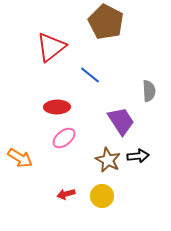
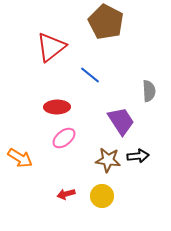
brown star: rotated 20 degrees counterclockwise
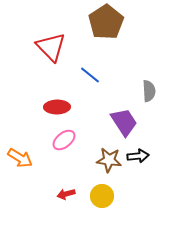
brown pentagon: rotated 12 degrees clockwise
red triangle: rotated 36 degrees counterclockwise
purple trapezoid: moved 3 px right, 1 px down
pink ellipse: moved 2 px down
brown star: moved 1 px right
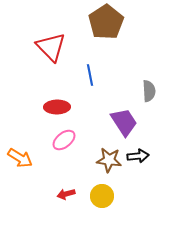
blue line: rotated 40 degrees clockwise
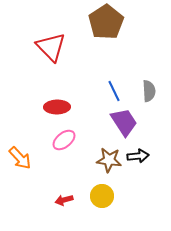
blue line: moved 24 px right, 16 px down; rotated 15 degrees counterclockwise
orange arrow: rotated 15 degrees clockwise
red arrow: moved 2 px left, 6 px down
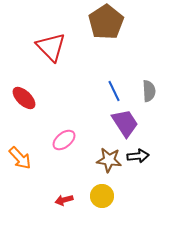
red ellipse: moved 33 px left, 9 px up; rotated 45 degrees clockwise
purple trapezoid: moved 1 px right, 1 px down
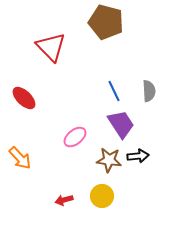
brown pentagon: rotated 24 degrees counterclockwise
purple trapezoid: moved 4 px left, 1 px down
pink ellipse: moved 11 px right, 3 px up
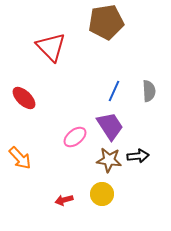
brown pentagon: rotated 24 degrees counterclockwise
blue line: rotated 50 degrees clockwise
purple trapezoid: moved 11 px left, 2 px down
yellow circle: moved 2 px up
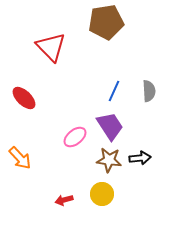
black arrow: moved 2 px right, 2 px down
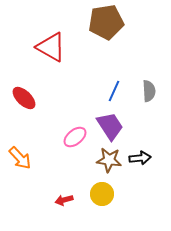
red triangle: rotated 16 degrees counterclockwise
